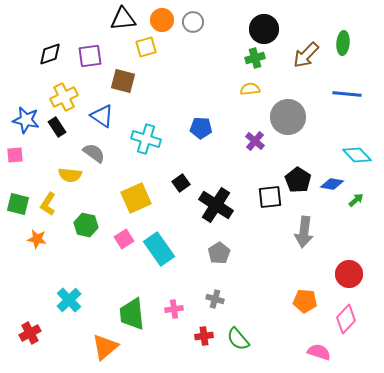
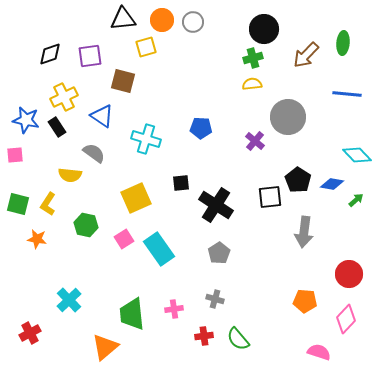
green cross at (255, 58): moved 2 px left
yellow semicircle at (250, 89): moved 2 px right, 5 px up
black square at (181, 183): rotated 30 degrees clockwise
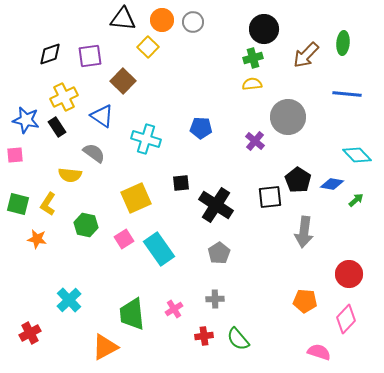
black triangle at (123, 19): rotated 12 degrees clockwise
yellow square at (146, 47): moved 2 px right; rotated 30 degrees counterclockwise
brown square at (123, 81): rotated 30 degrees clockwise
gray cross at (215, 299): rotated 18 degrees counterclockwise
pink cross at (174, 309): rotated 24 degrees counterclockwise
orange triangle at (105, 347): rotated 12 degrees clockwise
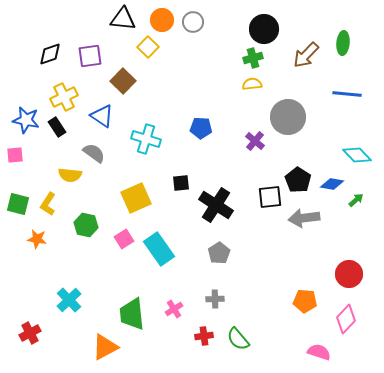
gray arrow at (304, 232): moved 14 px up; rotated 76 degrees clockwise
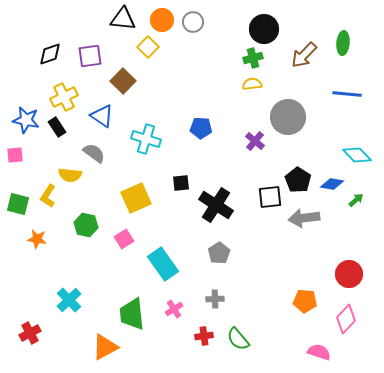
brown arrow at (306, 55): moved 2 px left
yellow L-shape at (48, 204): moved 8 px up
cyan rectangle at (159, 249): moved 4 px right, 15 px down
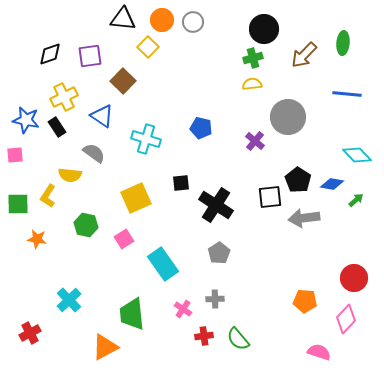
blue pentagon at (201, 128): rotated 10 degrees clockwise
green square at (18, 204): rotated 15 degrees counterclockwise
red circle at (349, 274): moved 5 px right, 4 px down
pink cross at (174, 309): moved 9 px right; rotated 24 degrees counterclockwise
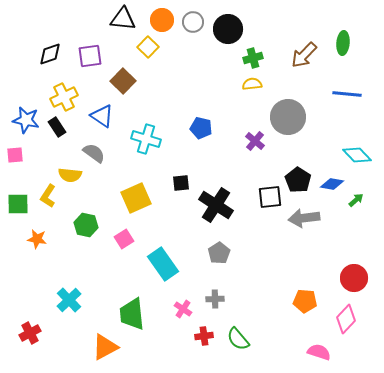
black circle at (264, 29): moved 36 px left
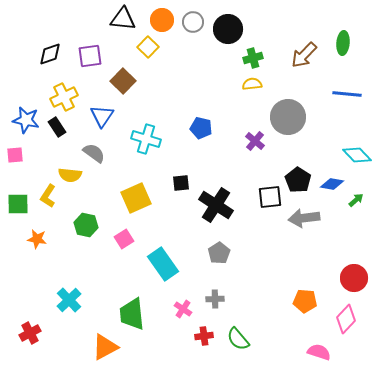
blue triangle at (102, 116): rotated 30 degrees clockwise
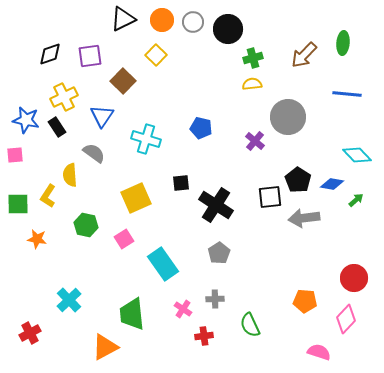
black triangle at (123, 19): rotated 32 degrees counterclockwise
yellow square at (148, 47): moved 8 px right, 8 px down
yellow semicircle at (70, 175): rotated 80 degrees clockwise
green semicircle at (238, 339): moved 12 px right, 14 px up; rotated 15 degrees clockwise
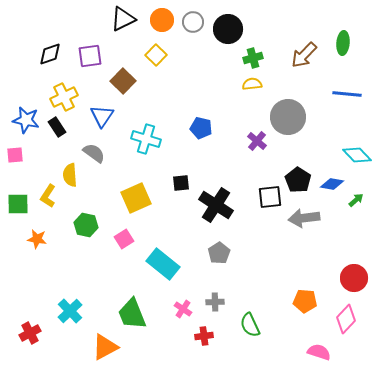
purple cross at (255, 141): moved 2 px right
cyan rectangle at (163, 264): rotated 16 degrees counterclockwise
gray cross at (215, 299): moved 3 px down
cyan cross at (69, 300): moved 1 px right, 11 px down
green trapezoid at (132, 314): rotated 16 degrees counterclockwise
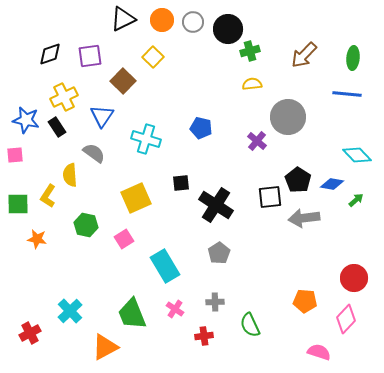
green ellipse at (343, 43): moved 10 px right, 15 px down
yellow square at (156, 55): moved 3 px left, 2 px down
green cross at (253, 58): moved 3 px left, 7 px up
cyan rectangle at (163, 264): moved 2 px right, 2 px down; rotated 20 degrees clockwise
pink cross at (183, 309): moved 8 px left
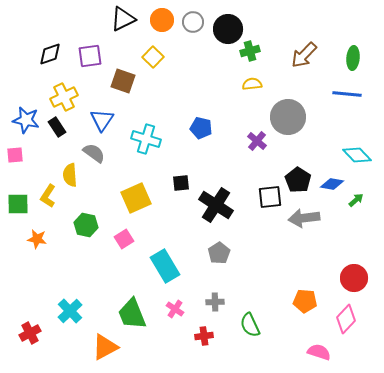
brown square at (123, 81): rotated 25 degrees counterclockwise
blue triangle at (102, 116): moved 4 px down
